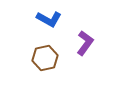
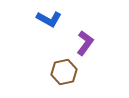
brown hexagon: moved 19 px right, 14 px down
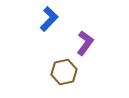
blue L-shape: rotated 75 degrees counterclockwise
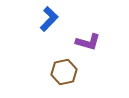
purple L-shape: moved 3 px right, 1 px up; rotated 70 degrees clockwise
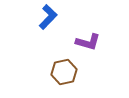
blue L-shape: moved 1 px left, 2 px up
